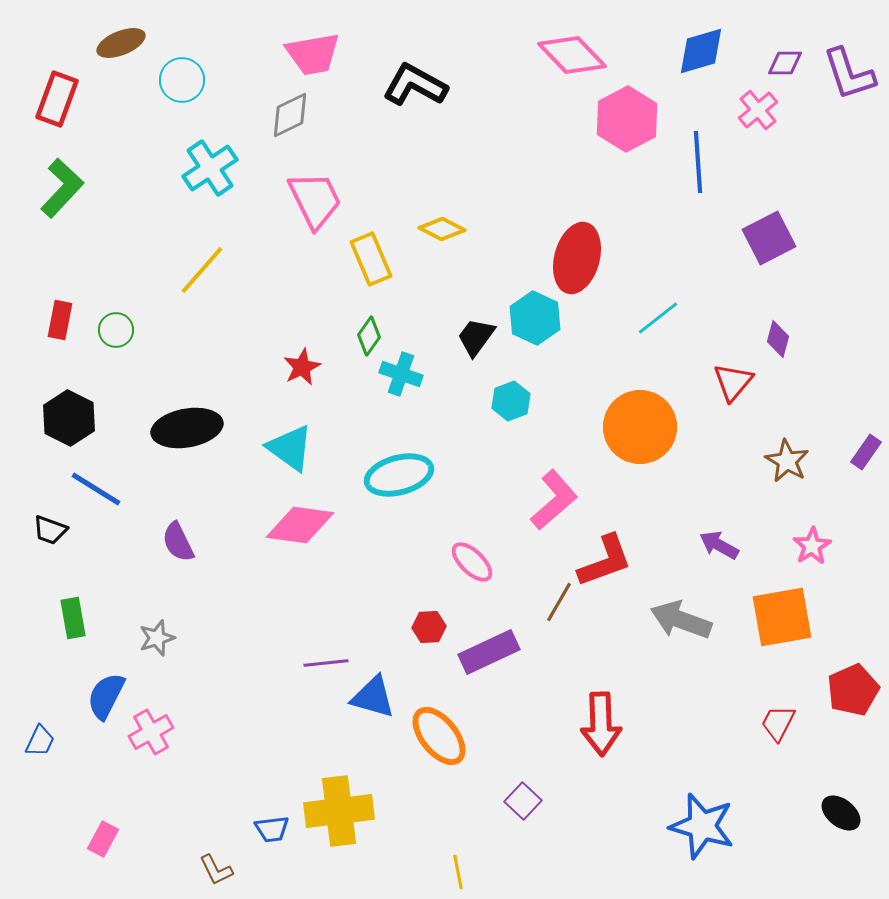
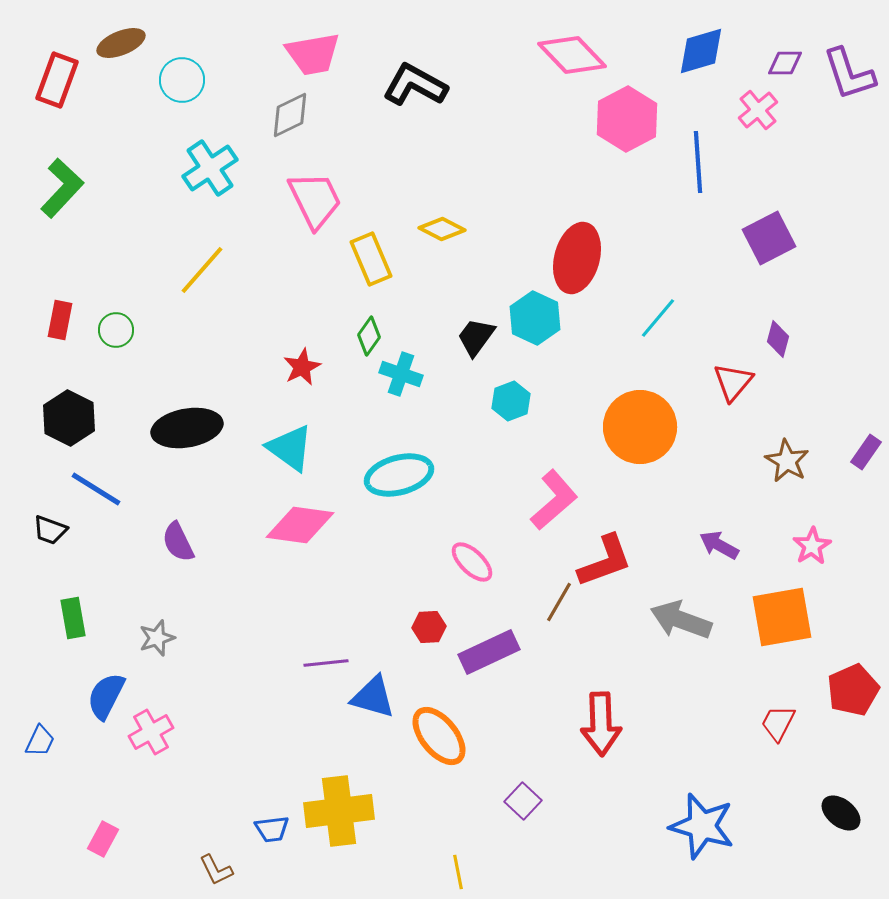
red rectangle at (57, 99): moved 19 px up
cyan line at (658, 318): rotated 12 degrees counterclockwise
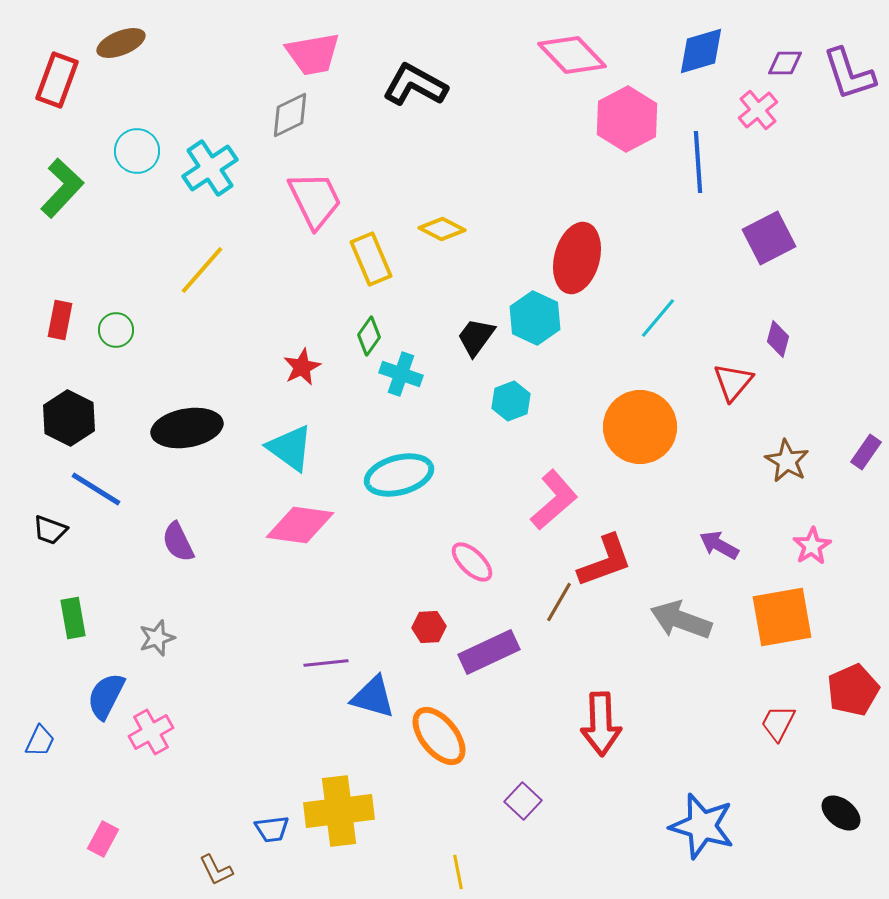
cyan circle at (182, 80): moved 45 px left, 71 px down
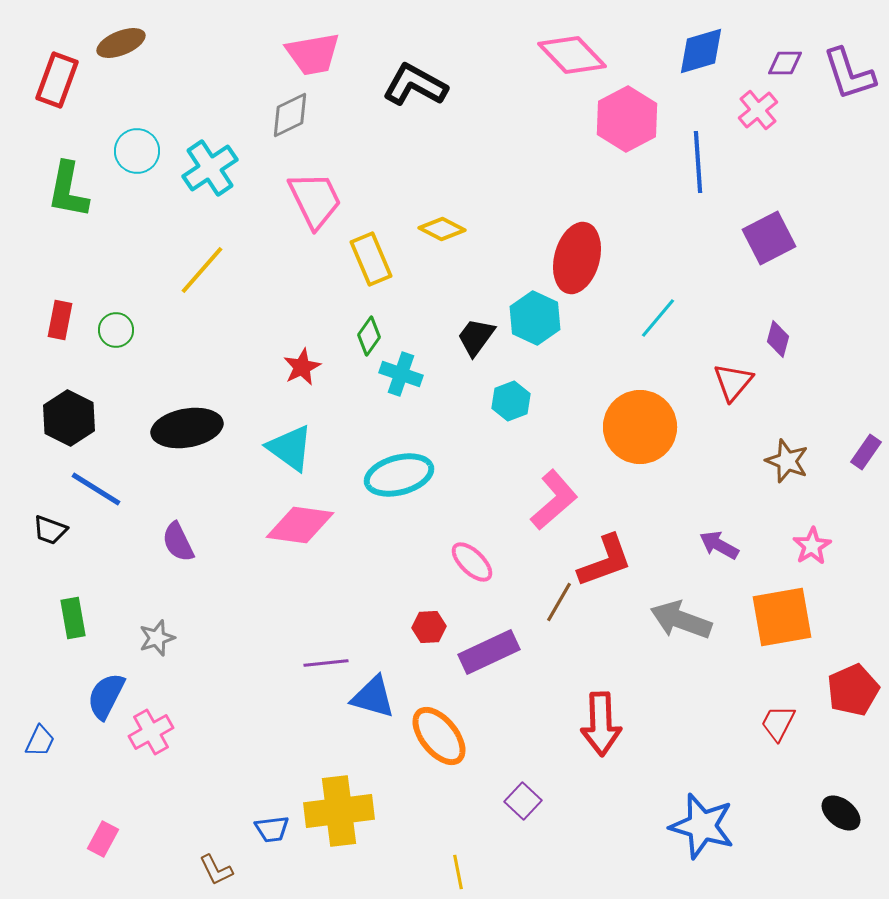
green L-shape at (62, 188): moved 6 px right, 2 px down; rotated 148 degrees clockwise
brown star at (787, 461): rotated 9 degrees counterclockwise
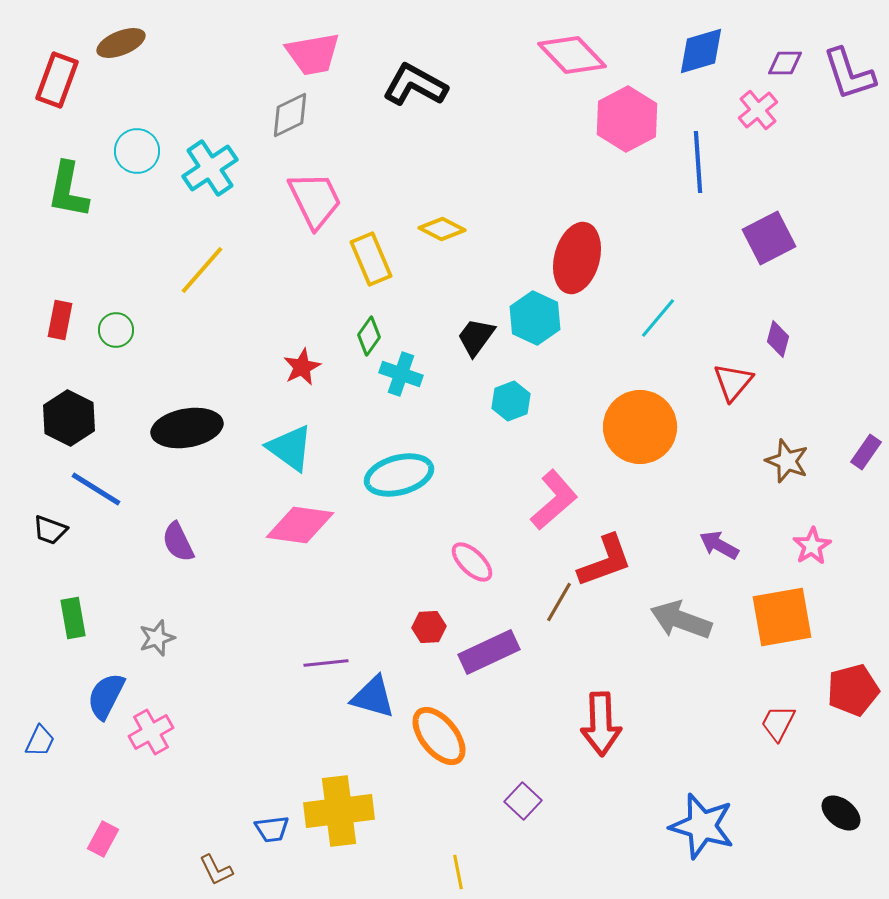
red pentagon at (853, 690): rotated 9 degrees clockwise
